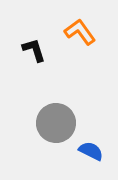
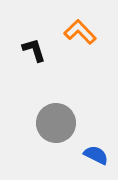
orange L-shape: rotated 8 degrees counterclockwise
blue semicircle: moved 5 px right, 4 px down
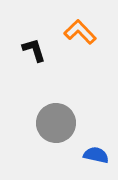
blue semicircle: rotated 15 degrees counterclockwise
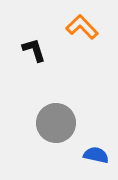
orange L-shape: moved 2 px right, 5 px up
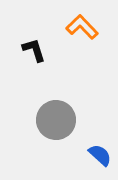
gray circle: moved 3 px up
blue semicircle: moved 4 px right; rotated 30 degrees clockwise
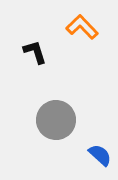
black L-shape: moved 1 px right, 2 px down
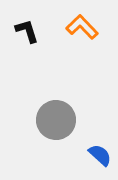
black L-shape: moved 8 px left, 21 px up
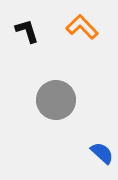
gray circle: moved 20 px up
blue semicircle: moved 2 px right, 2 px up
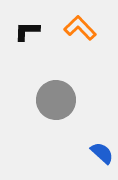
orange L-shape: moved 2 px left, 1 px down
black L-shape: rotated 72 degrees counterclockwise
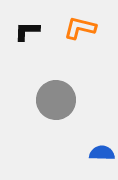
orange L-shape: rotated 32 degrees counterclockwise
blue semicircle: rotated 40 degrees counterclockwise
